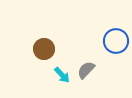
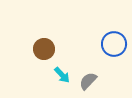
blue circle: moved 2 px left, 3 px down
gray semicircle: moved 2 px right, 11 px down
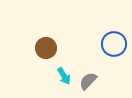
brown circle: moved 2 px right, 1 px up
cyan arrow: moved 2 px right, 1 px down; rotated 12 degrees clockwise
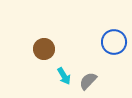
blue circle: moved 2 px up
brown circle: moved 2 px left, 1 px down
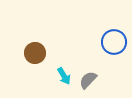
brown circle: moved 9 px left, 4 px down
gray semicircle: moved 1 px up
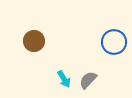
brown circle: moved 1 px left, 12 px up
cyan arrow: moved 3 px down
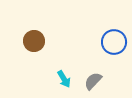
gray semicircle: moved 5 px right, 1 px down
